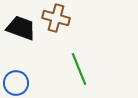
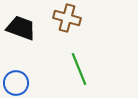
brown cross: moved 11 px right
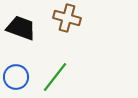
green line: moved 24 px left, 8 px down; rotated 60 degrees clockwise
blue circle: moved 6 px up
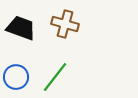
brown cross: moved 2 px left, 6 px down
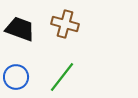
black trapezoid: moved 1 px left, 1 px down
green line: moved 7 px right
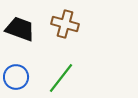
green line: moved 1 px left, 1 px down
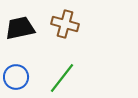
black trapezoid: moved 1 px up; rotated 32 degrees counterclockwise
green line: moved 1 px right
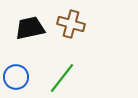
brown cross: moved 6 px right
black trapezoid: moved 10 px right
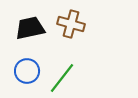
blue circle: moved 11 px right, 6 px up
